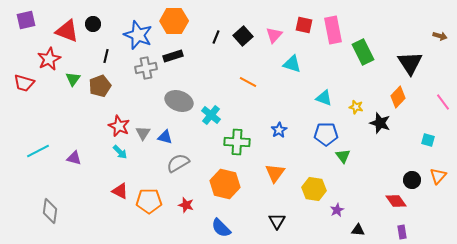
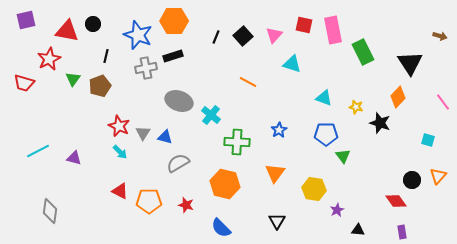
red triangle at (67, 31): rotated 10 degrees counterclockwise
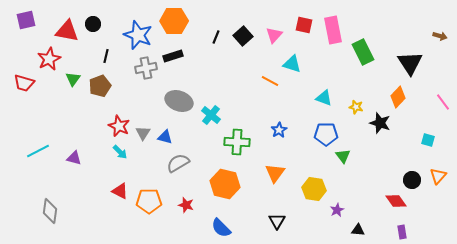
orange line at (248, 82): moved 22 px right, 1 px up
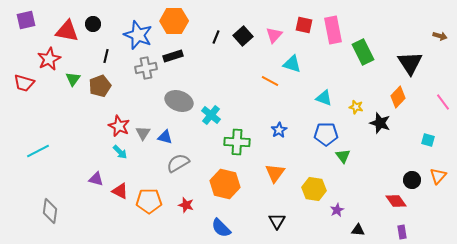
purple triangle at (74, 158): moved 22 px right, 21 px down
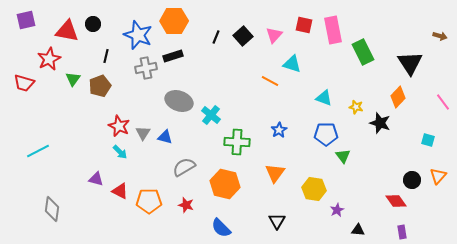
gray semicircle at (178, 163): moved 6 px right, 4 px down
gray diamond at (50, 211): moved 2 px right, 2 px up
